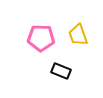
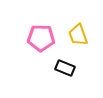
black rectangle: moved 4 px right, 3 px up
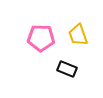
black rectangle: moved 2 px right, 1 px down
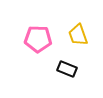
pink pentagon: moved 3 px left, 1 px down
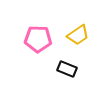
yellow trapezoid: rotated 105 degrees counterclockwise
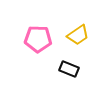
black rectangle: moved 2 px right
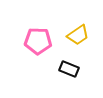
pink pentagon: moved 2 px down
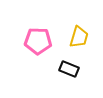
yellow trapezoid: moved 1 px right, 2 px down; rotated 40 degrees counterclockwise
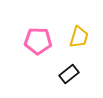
black rectangle: moved 5 px down; rotated 60 degrees counterclockwise
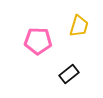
yellow trapezoid: moved 11 px up
